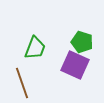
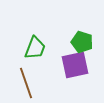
purple square: rotated 36 degrees counterclockwise
brown line: moved 4 px right
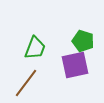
green pentagon: moved 1 px right, 1 px up
brown line: rotated 56 degrees clockwise
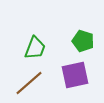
purple square: moved 10 px down
brown line: moved 3 px right; rotated 12 degrees clockwise
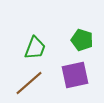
green pentagon: moved 1 px left, 1 px up
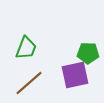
green pentagon: moved 6 px right, 13 px down; rotated 15 degrees counterclockwise
green trapezoid: moved 9 px left
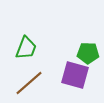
purple square: rotated 28 degrees clockwise
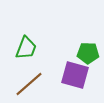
brown line: moved 1 px down
